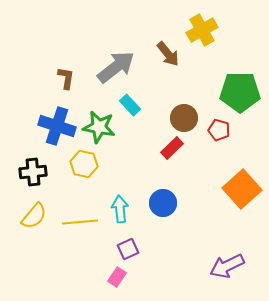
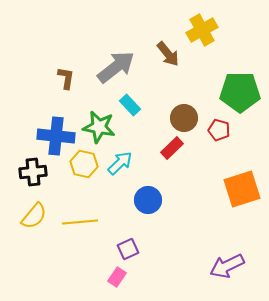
blue cross: moved 1 px left, 10 px down; rotated 12 degrees counterclockwise
orange square: rotated 24 degrees clockwise
blue circle: moved 15 px left, 3 px up
cyan arrow: moved 46 px up; rotated 52 degrees clockwise
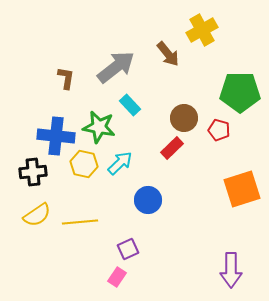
yellow semicircle: moved 3 px right, 1 px up; rotated 16 degrees clockwise
purple arrow: moved 4 px right, 4 px down; rotated 64 degrees counterclockwise
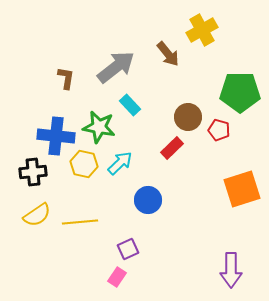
brown circle: moved 4 px right, 1 px up
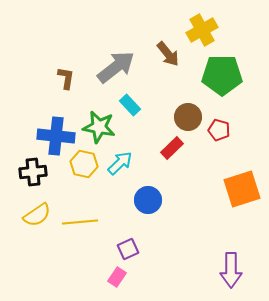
green pentagon: moved 18 px left, 17 px up
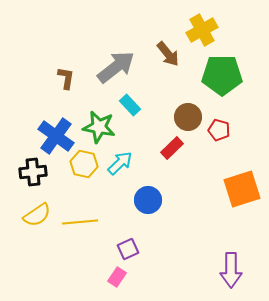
blue cross: rotated 30 degrees clockwise
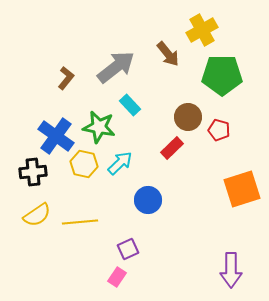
brown L-shape: rotated 30 degrees clockwise
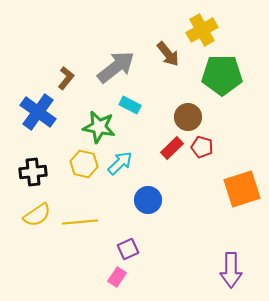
cyan rectangle: rotated 20 degrees counterclockwise
red pentagon: moved 17 px left, 17 px down
blue cross: moved 18 px left, 24 px up
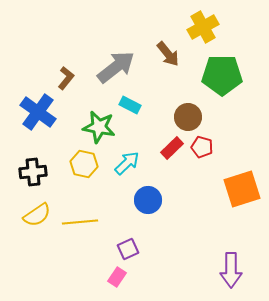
yellow cross: moved 1 px right, 3 px up
cyan arrow: moved 7 px right
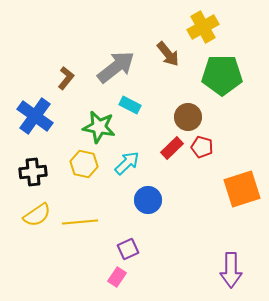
blue cross: moved 3 px left, 4 px down
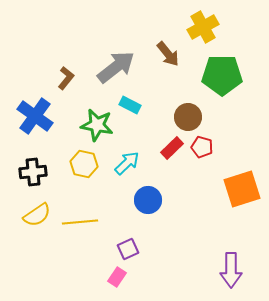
green star: moved 2 px left, 2 px up
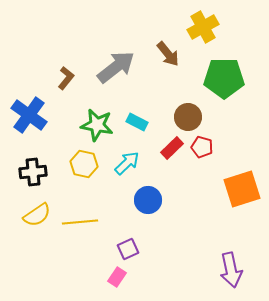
green pentagon: moved 2 px right, 3 px down
cyan rectangle: moved 7 px right, 17 px down
blue cross: moved 6 px left, 1 px up
purple arrow: rotated 12 degrees counterclockwise
